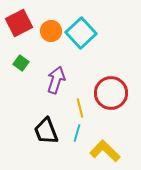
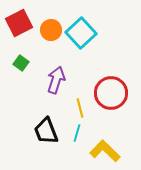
orange circle: moved 1 px up
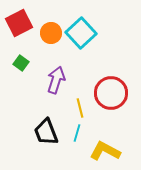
orange circle: moved 3 px down
black trapezoid: moved 1 px down
yellow L-shape: rotated 16 degrees counterclockwise
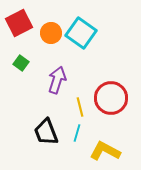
cyan square: rotated 12 degrees counterclockwise
purple arrow: moved 1 px right
red circle: moved 5 px down
yellow line: moved 1 px up
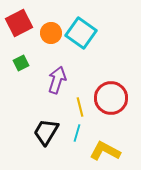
green square: rotated 28 degrees clockwise
black trapezoid: rotated 52 degrees clockwise
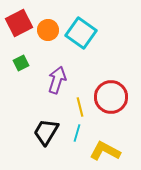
orange circle: moved 3 px left, 3 px up
red circle: moved 1 px up
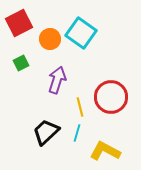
orange circle: moved 2 px right, 9 px down
black trapezoid: rotated 16 degrees clockwise
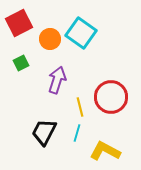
black trapezoid: moved 2 px left; rotated 20 degrees counterclockwise
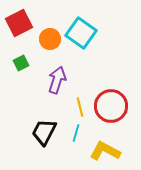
red circle: moved 9 px down
cyan line: moved 1 px left
